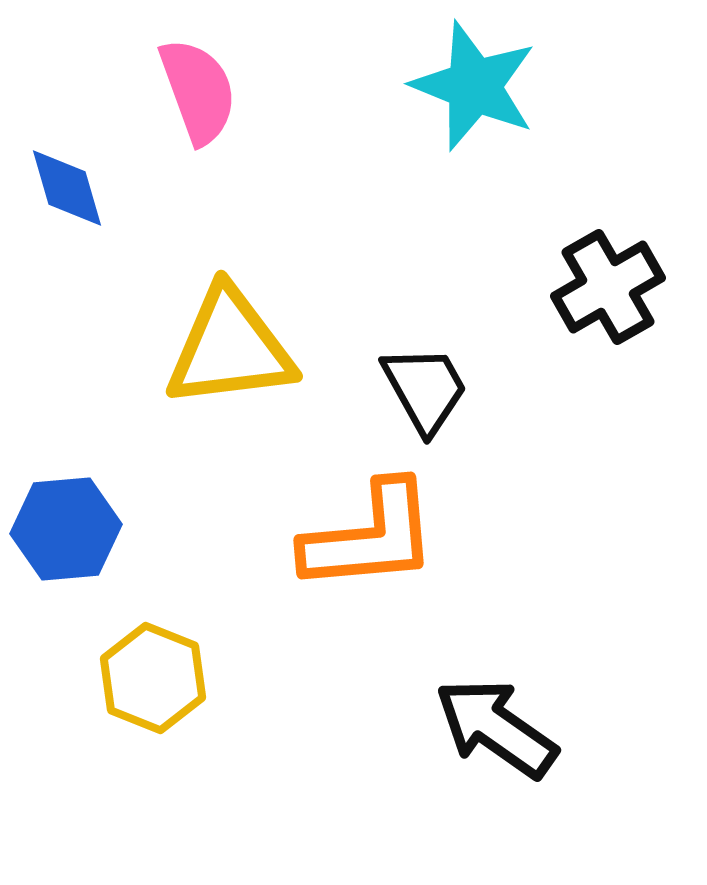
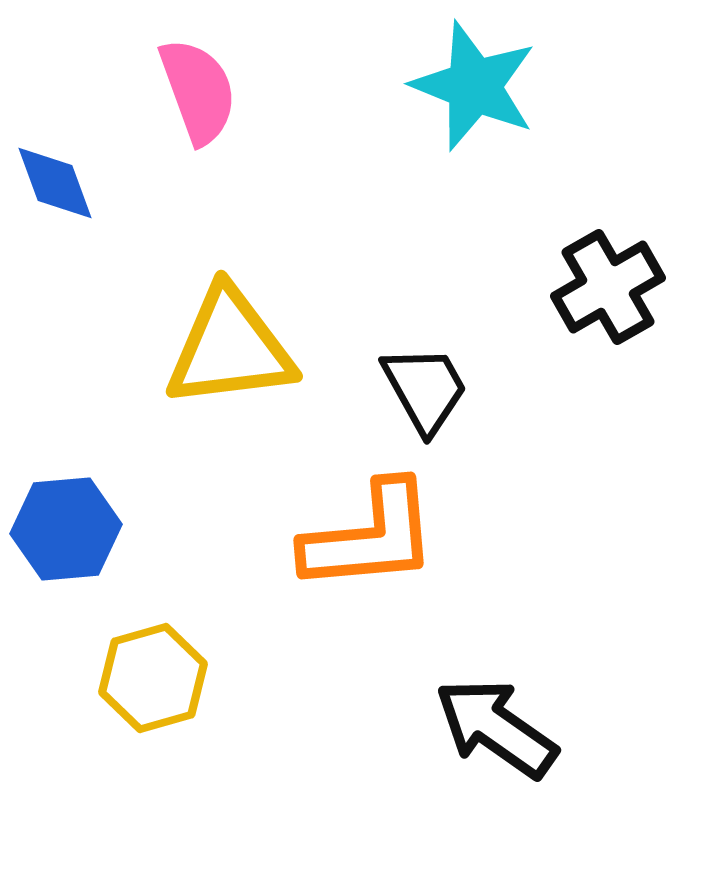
blue diamond: moved 12 px left, 5 px up; rotated 4 degrees counterclockwise
yellow hexagon: rotated 22 degrees clockwise
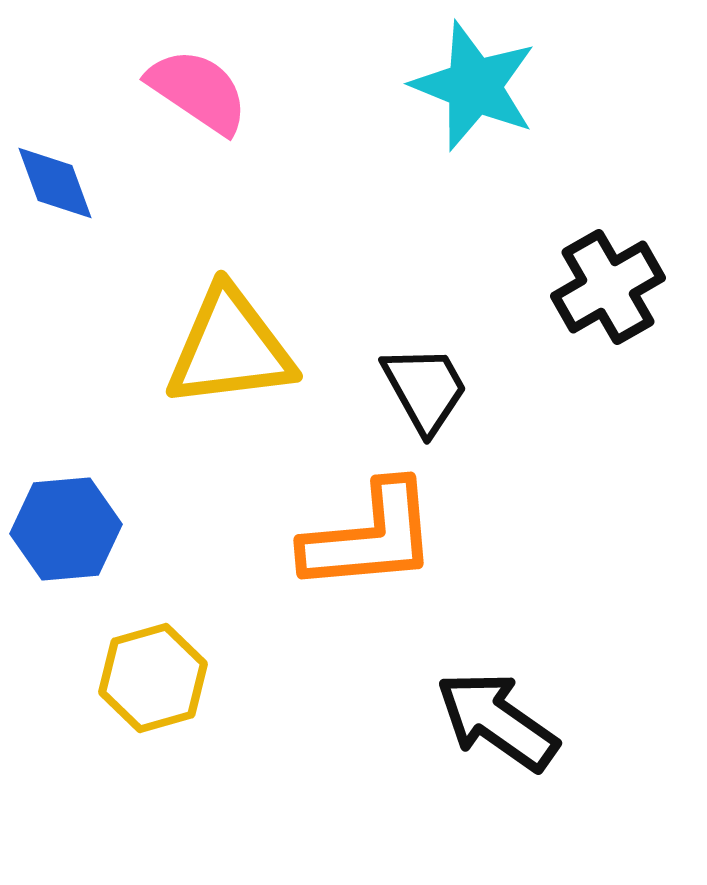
pink semicircle: rotated 36 degrees counterclockwise
black arrow: moved 1 px right, 7 px up
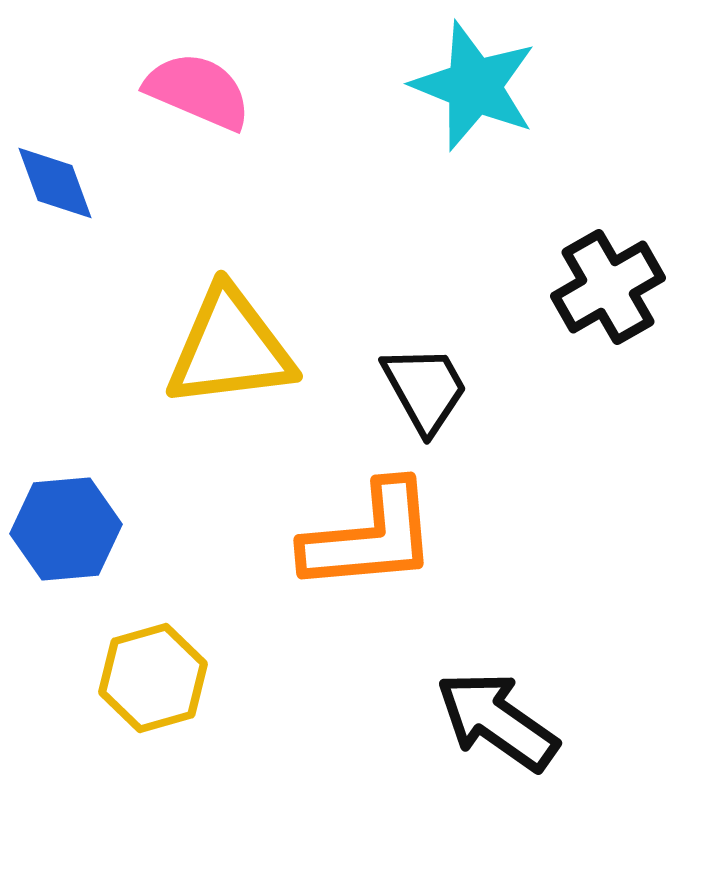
pink semicircle: rotated 11 degrees counterclockwise
